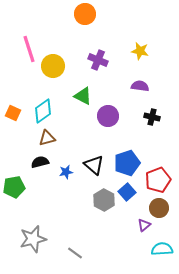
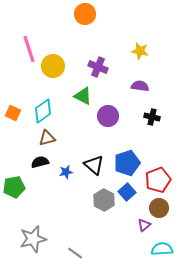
purple cross: moved 7 px down
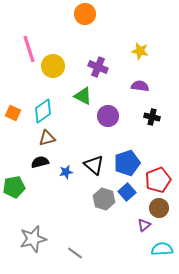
gray hexagon: moved 1 px up; rotated 10 degrees counterclockwise
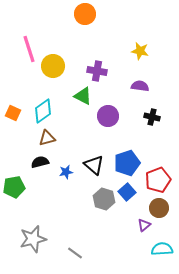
purple cross: moved 1 px left, 4 px down; rotated 12 degrees counterclockwise
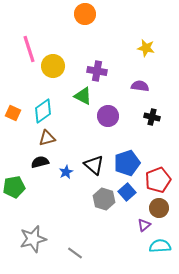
yellow star: moved 6 px right, 3 px up
blue star: rotated 16 degrees counterclockwise
cyan semicircle: moved 2 px left, 3 px up
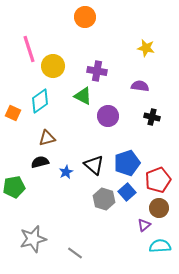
orange circle: moved 3 px down
cyan diamond: moved 3 px left, 10 px up
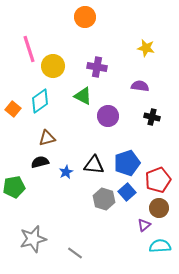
purple cross: moved 4 px up
orange square: moved 4 px up; rotated 14 degrees clockwise
black triangle: rotated 35 degrees counterclockwise
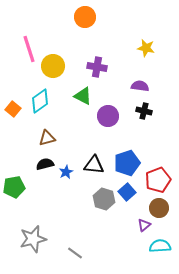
black cross: moved 8 px left, 6 px up
black semicircle: moved 5 px right, 2 px down
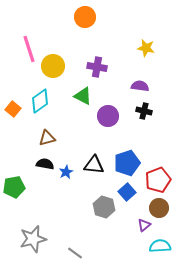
black semicircle: rotated 24 degrees clockwise
gray hexagon: moved 8 px down
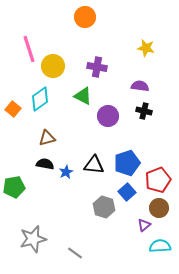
cyan diamond: moved 2 px up
